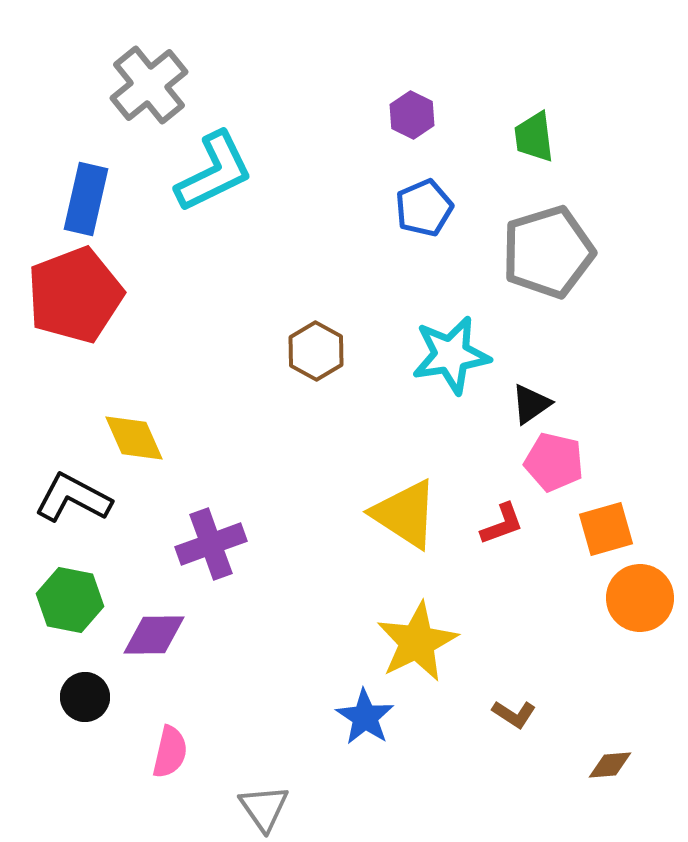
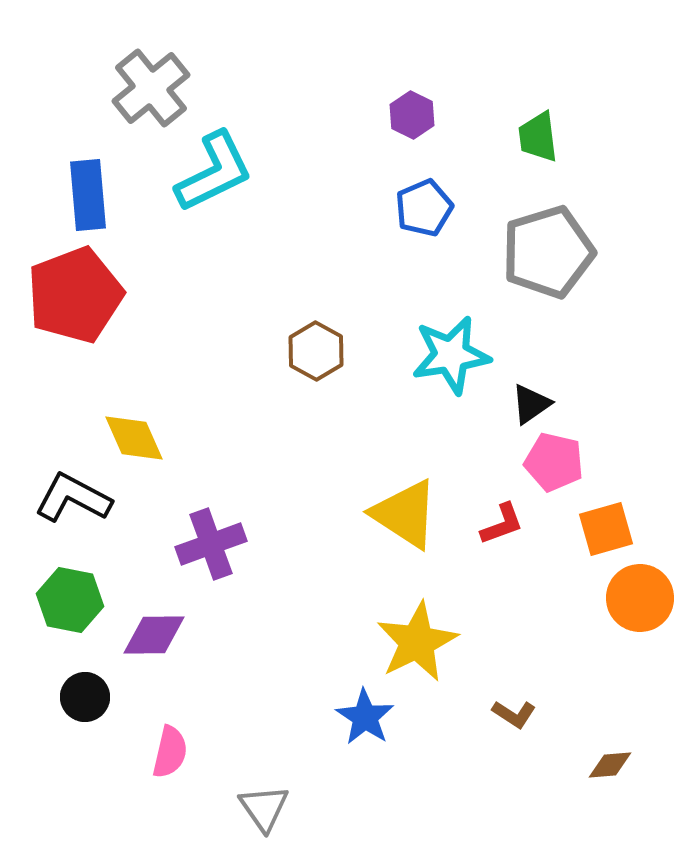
gray cross: moved 2 px right, 3 px down
green trapezoid: moved 4 px right
blue rectangle: moved 2 px right, 4 px up; rotated 18 degrees counterclockwise
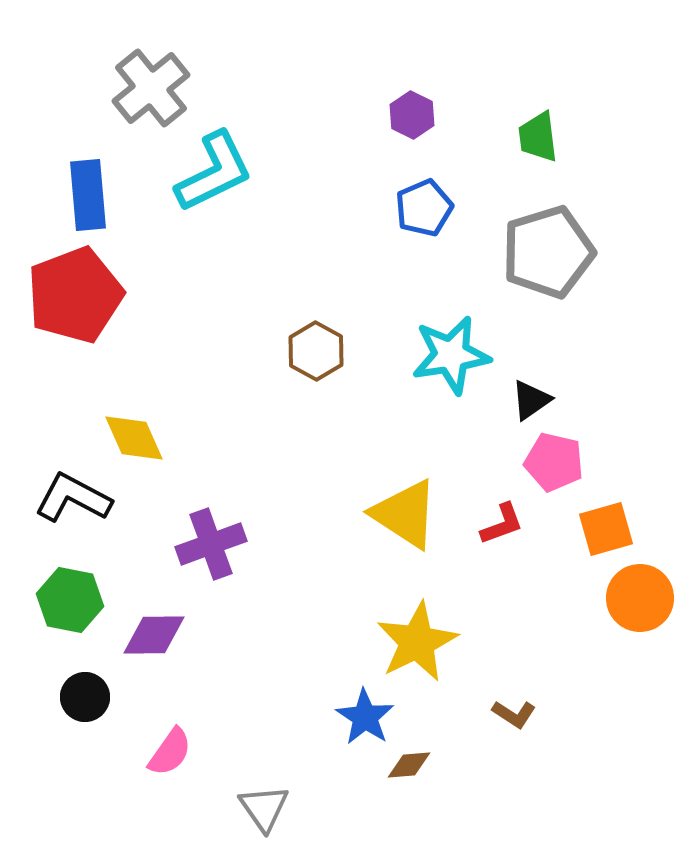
black triangle: moved 4 px up
pink semicircle: rotated 22 degrees clockwise
brown diamond: moved 201 px left
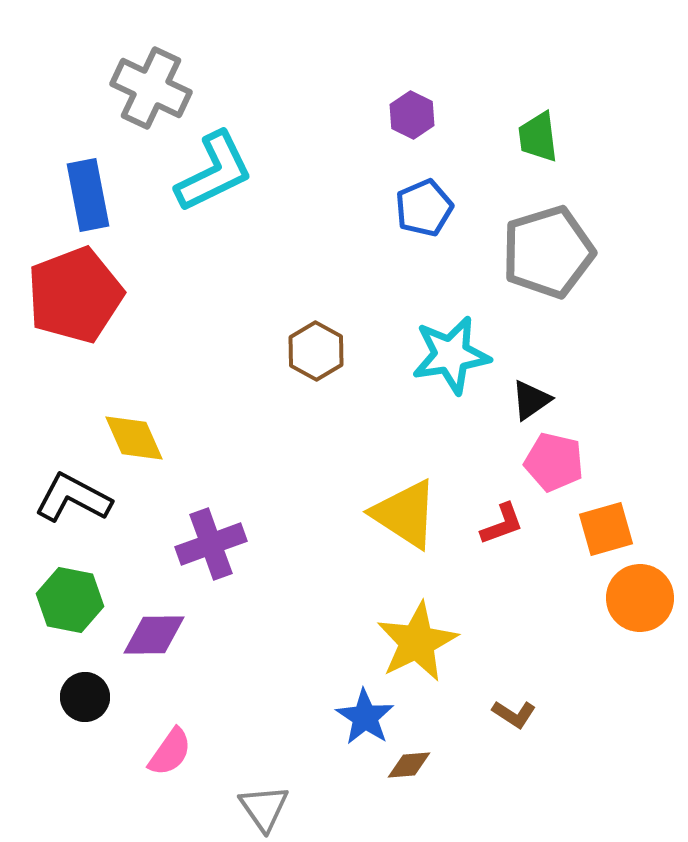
gray cross: rotated 26 degrees counterclockwise
blue rectangle: rotated 6 degrees counterclockwise
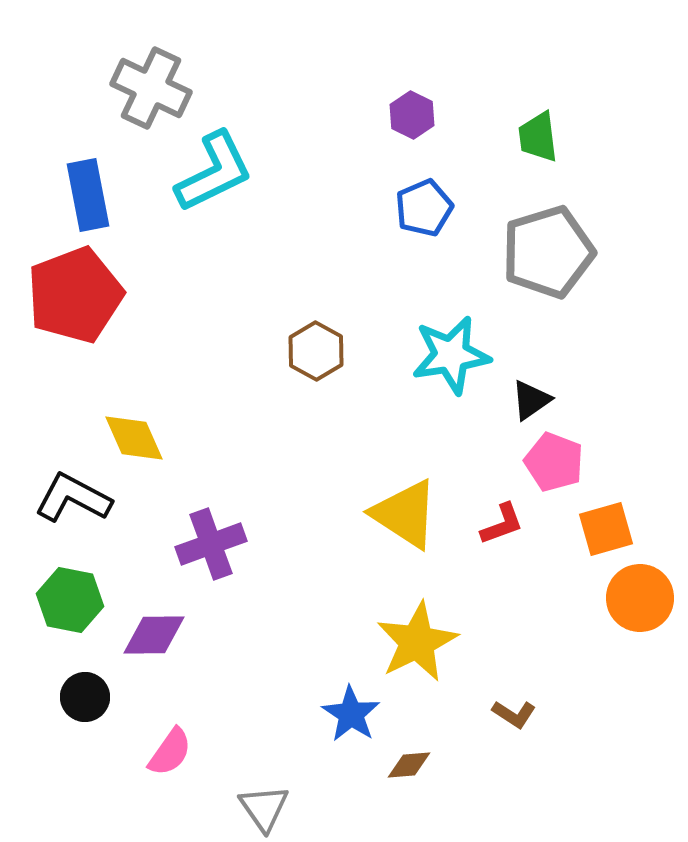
pink pentagon: rotated 8 degrees clockwise
blue star: moved 14 px left, 3 px up
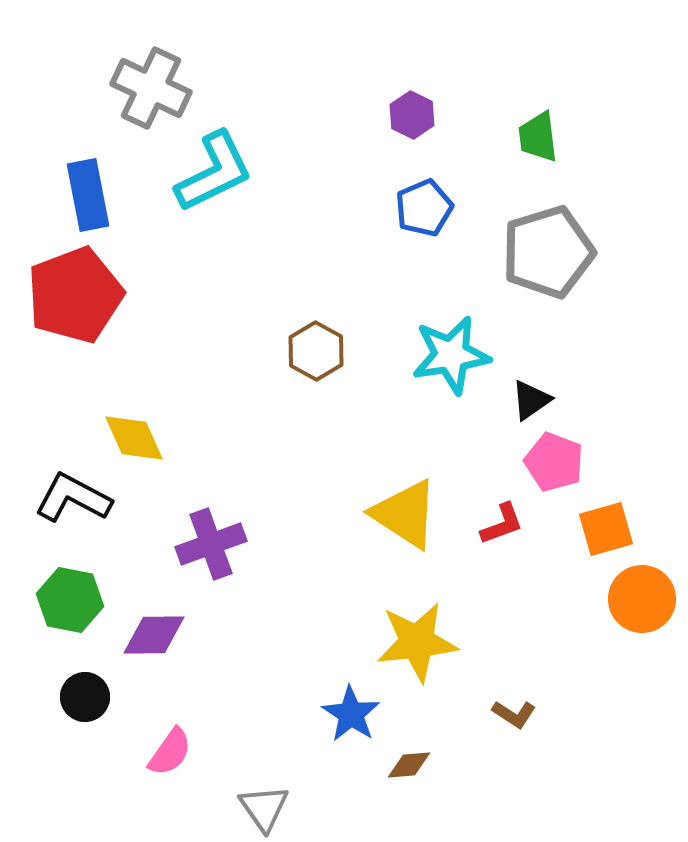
orange circle: moved 2 px right, 1 px down
yellow star: rotated 20 degrees clockwise
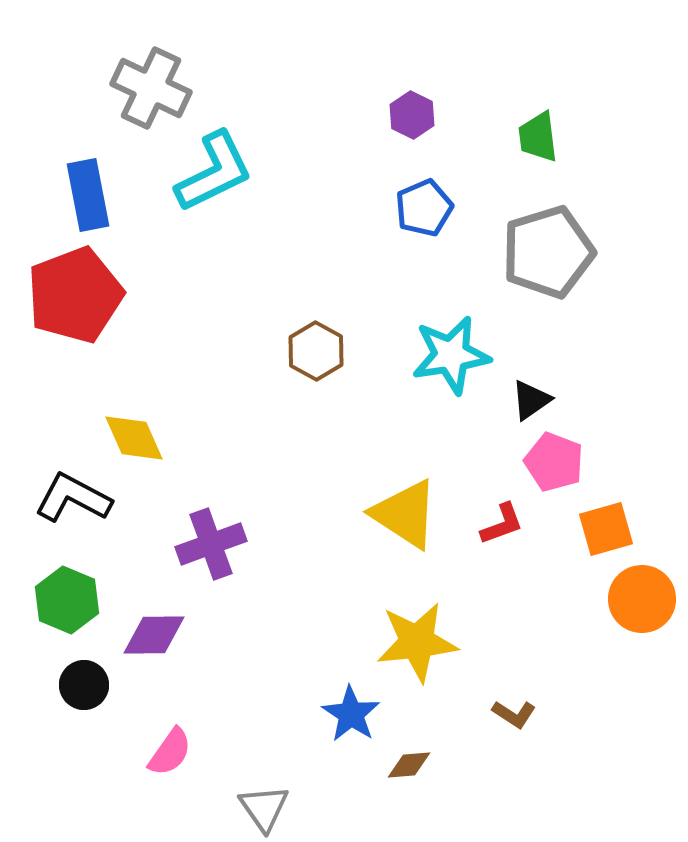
green hexagon: moved 3 px left; rotated 12 degrees clockwise
black circle: moved 1 px left, 12 px up
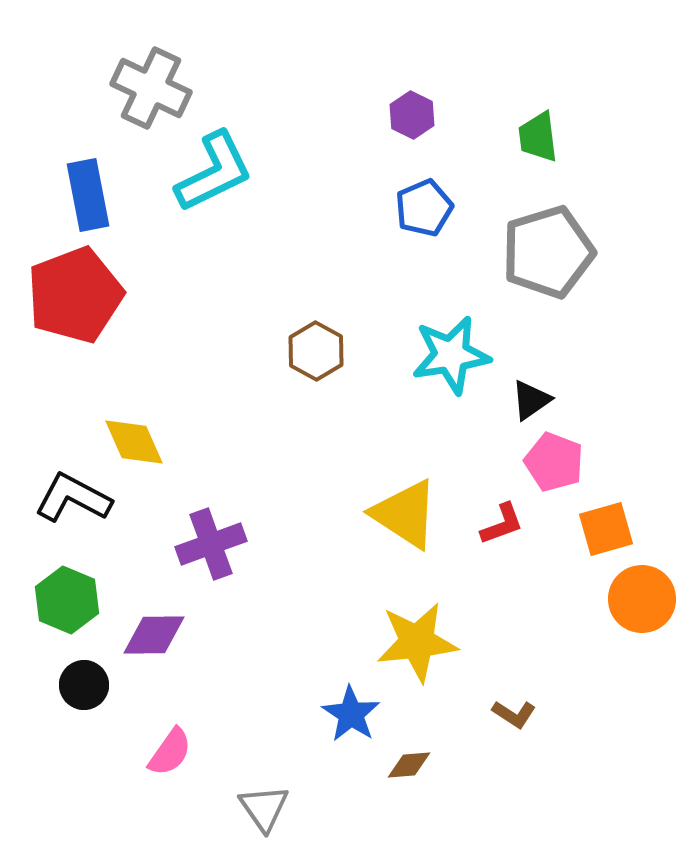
yellow diamond: moved 4 px down
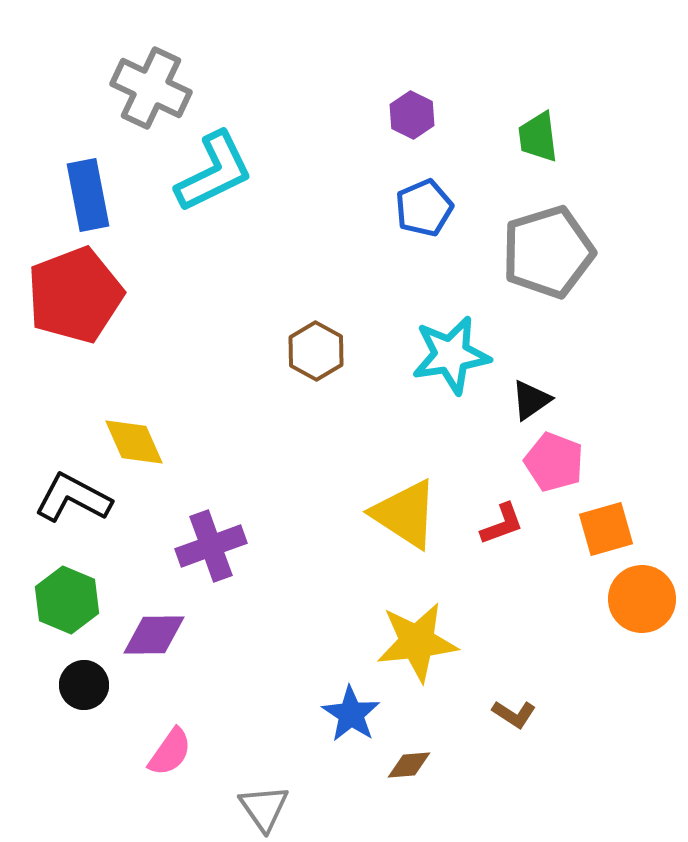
purple cross: moved 2 px down
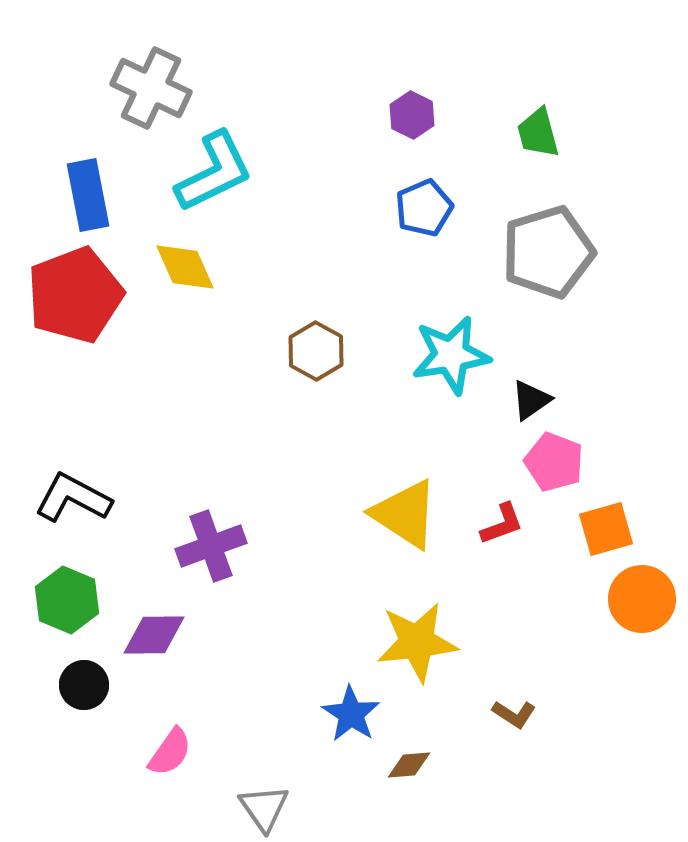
green trapezoid: moved 4 px up; rotated 8 degrees counterclockwise
yellow diamond: moved 51 px right, 175 px up
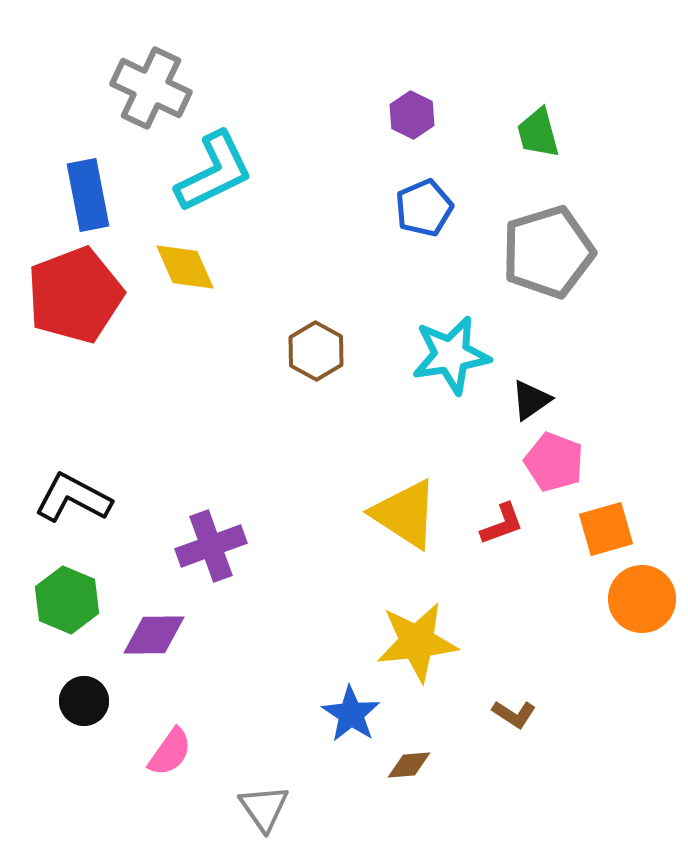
black circle: moved 16 px down
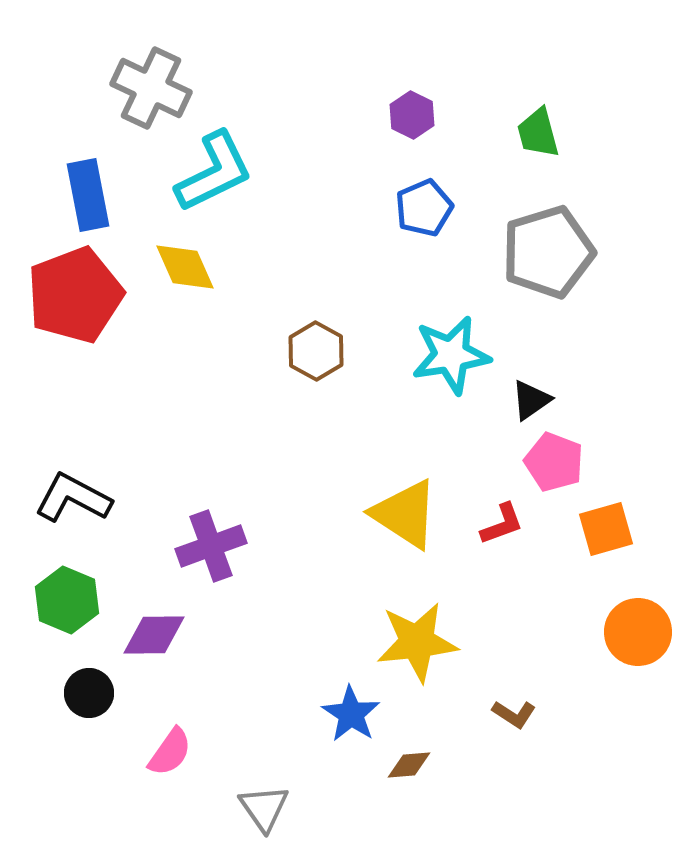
orange circle: moved 4 px left, 33 px down
black circle: moved 5 px right, 8 px up
